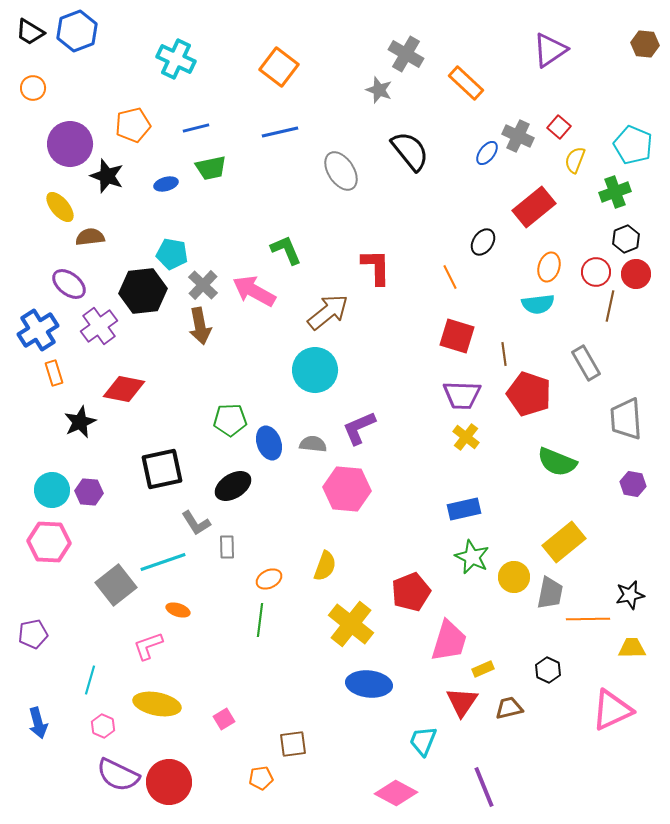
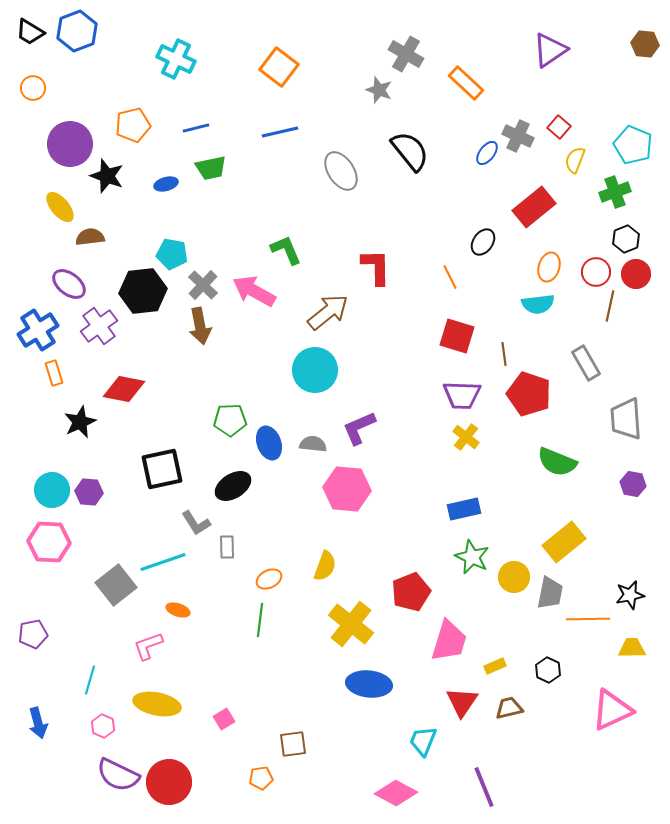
yellow rectangle at (483, 669): moved 12 px right, 3 px up
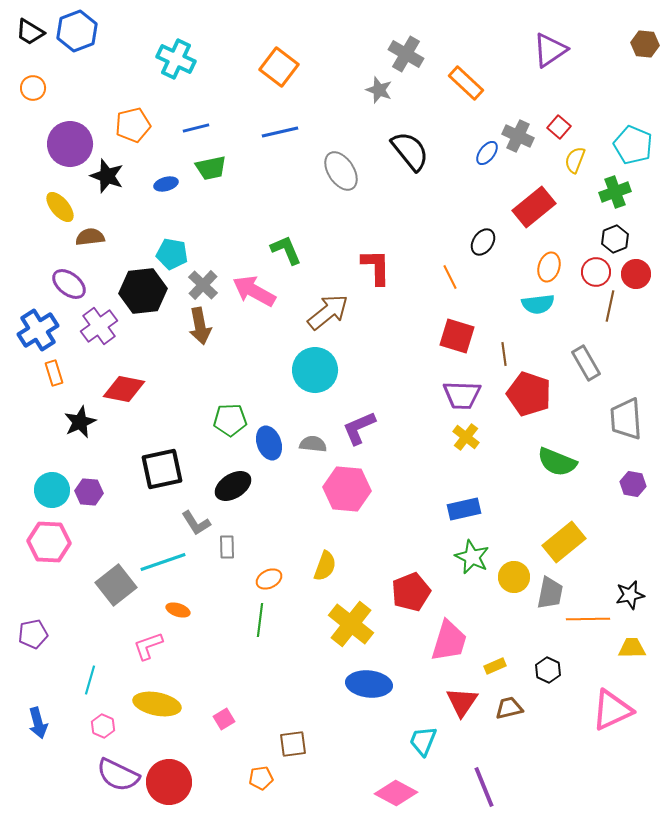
black hexagon at (626, 239): moved 11 px left
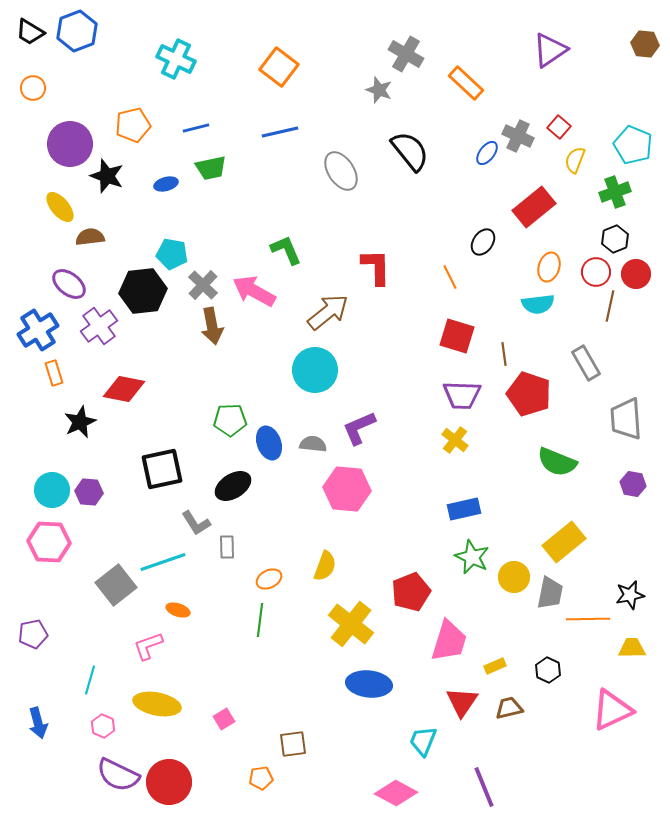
brown arrow at (200, 326): moved 12 px right
yellow cross at (466, 437): moved 11 px left, 3 px down
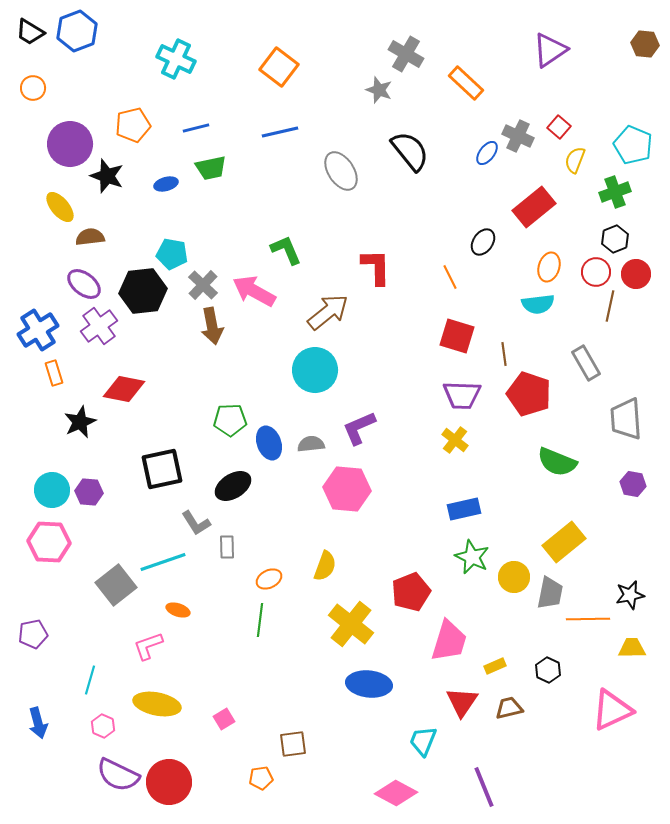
purple ellipse at (69, 284): moved 15 px right
gray semicircle at (313, 444): moved 2 px left; rotated 12 degrees counterclockwise
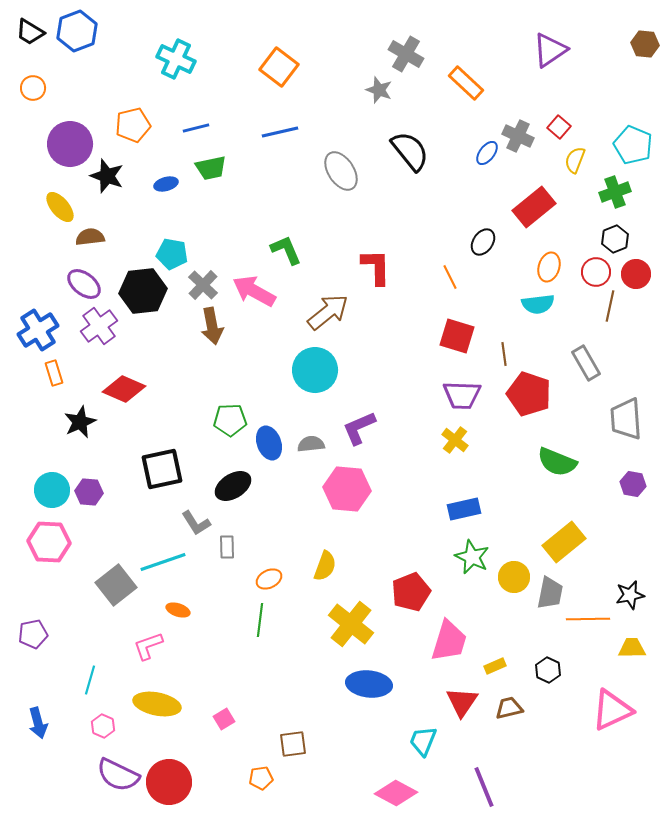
red diamond at (124, 389): rotated 12 degrees clockwise
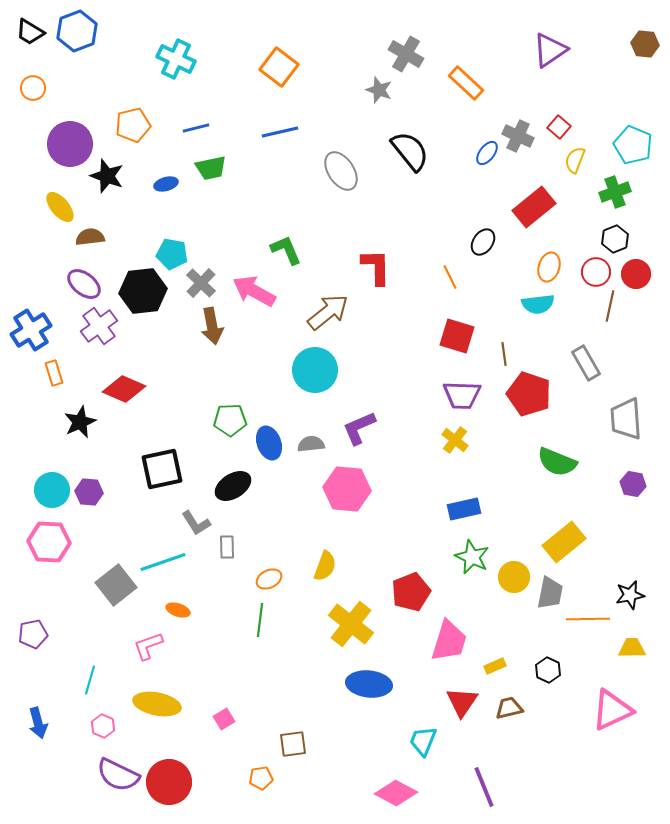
gray cross at (203, 285): moved 2 px left, 2 px up
blue cross at (38, 330): moved 7 px left
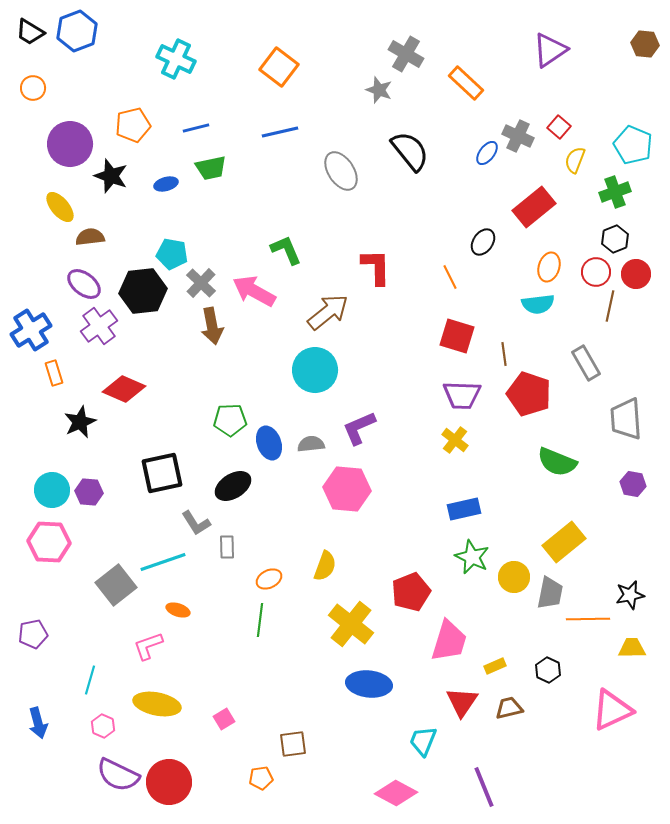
black star at (107, 176): moved 4 px right
black square at (162, 469): moved 4 px down
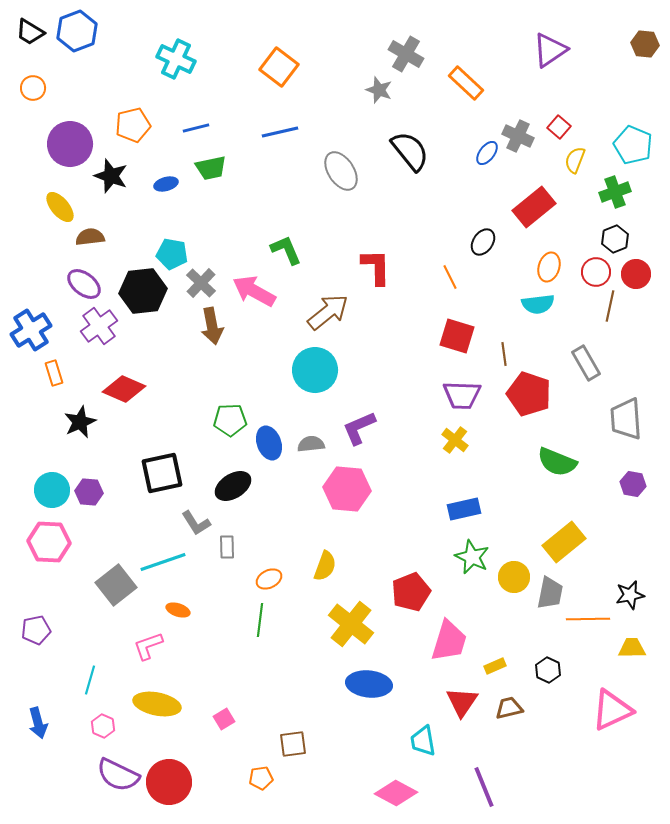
purple pentagon at (33, 634): moved 3 px right, 4 px up
cyan trapezoid at (423, 741): rotated 32 degrees counterclockwise
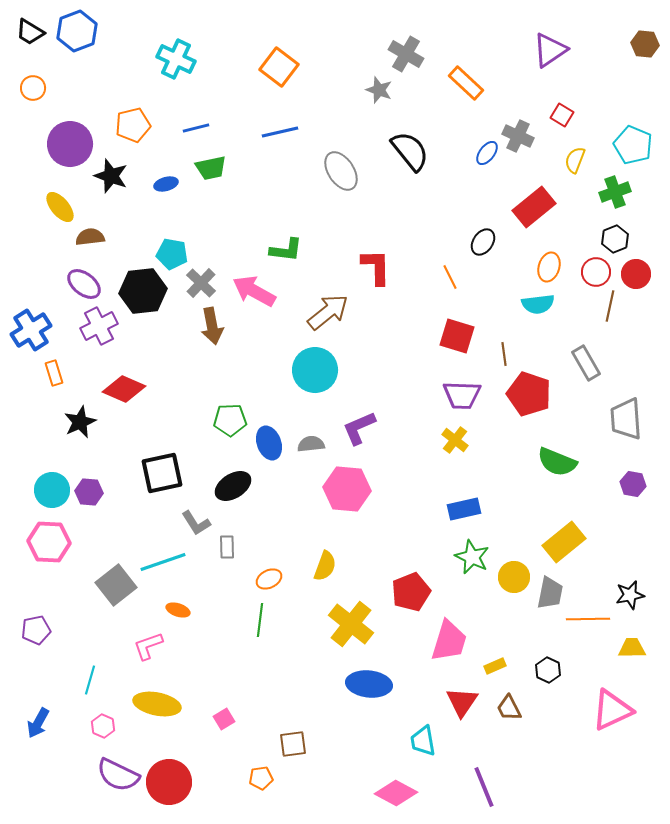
red square at (559, 127): moved 3 px right, 12 px up; rotated 10 degrees counterclockwise
green L-shape at (286, 250): rotated 120 degrees clockwise
purple cross at (99, 326): rotated 9 degrees clockwise
brown trapezoid at (509, 708): rotated 104 degrees counterclockwise
blue arrow at (38, 723): rotated 44 degrees clockwise
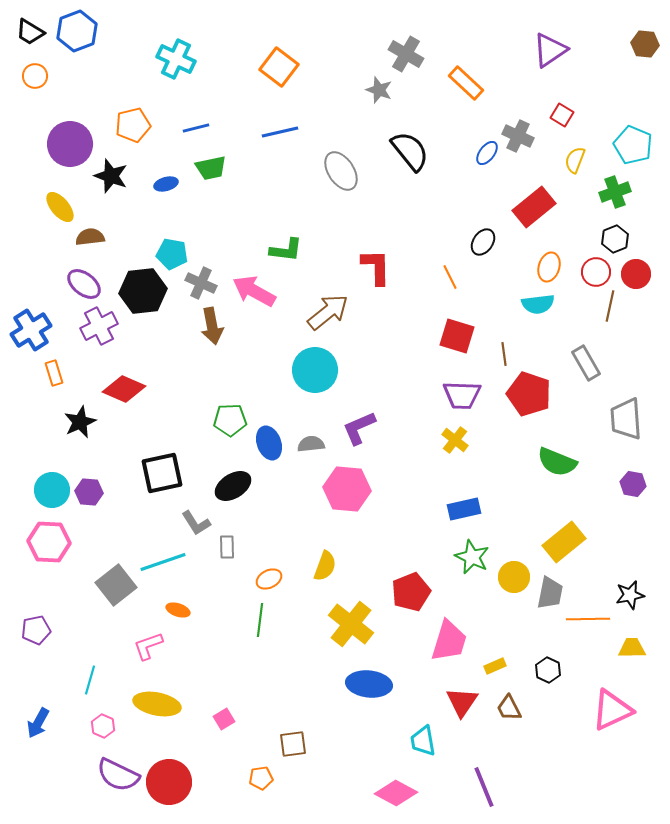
orange circle at (33, 88): moved 2 px right, 12 px up
gray cross at (201, 283): rotated 20 degrees counterclockwise
